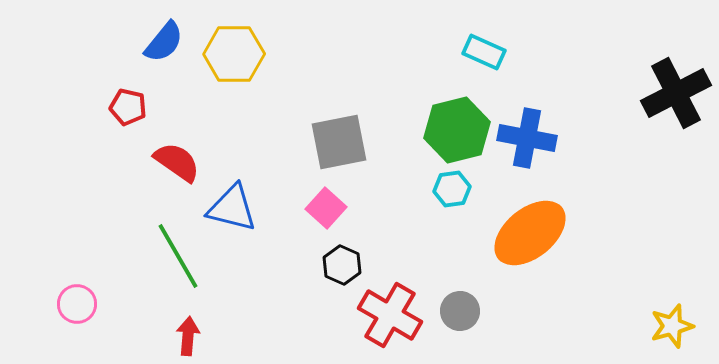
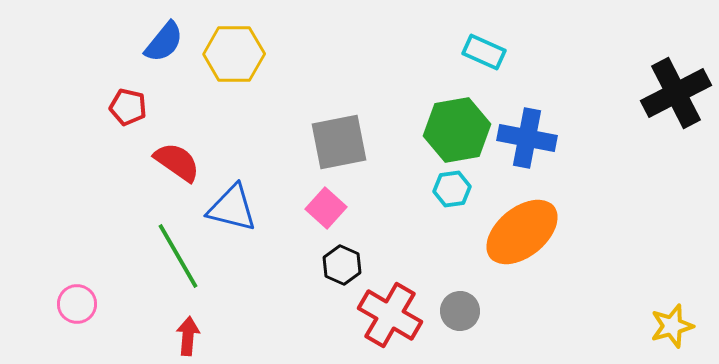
green hexagon: rotated 4 degrees clockwise
orange ellipse: moved 8 px left, 1 px up
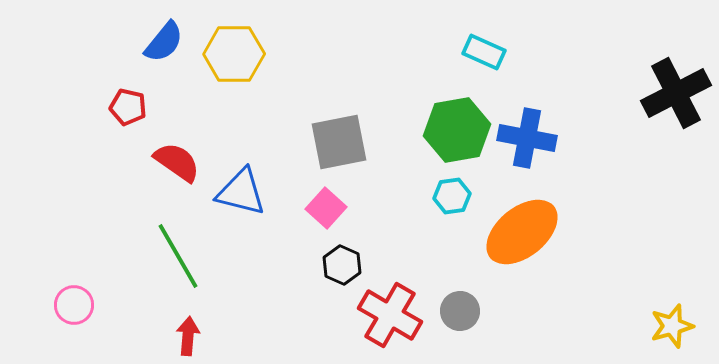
cyan hexagon: moved 7 px down
blue triangle: moved 9 px right, 16 px up
pink circle: moved 3 px left, 1 px down
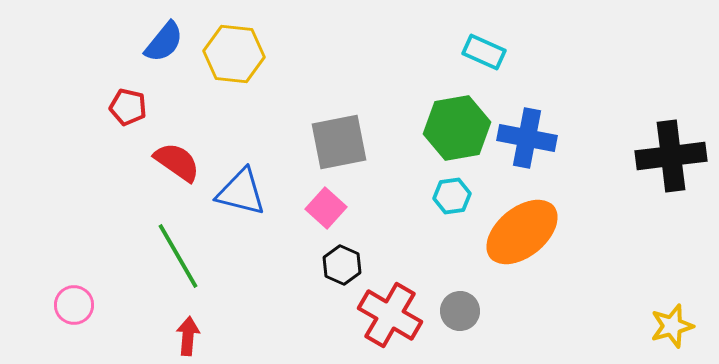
yellow hexagon: rotated 6 degrees clockwise
black cross: moved 5 px left, 63 px down; rotated 20 degrees clockwise
green hexagon: moved 2 px up
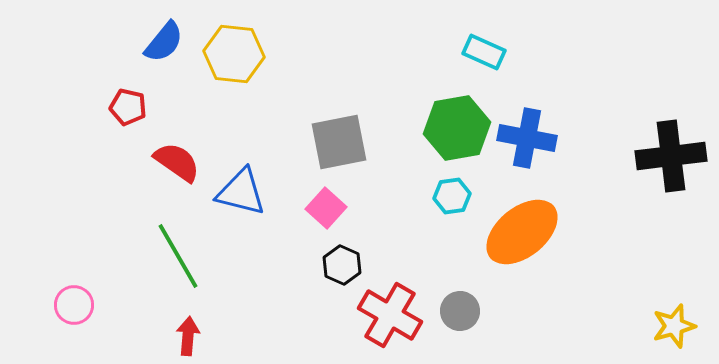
yellow star: moved 2 px right
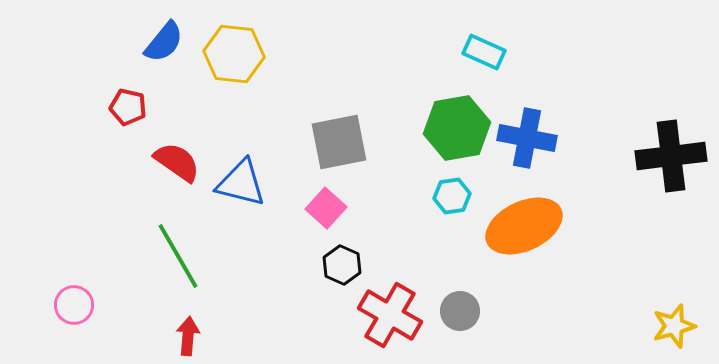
blue triangle: moved 9 px up
orange ellipse: moved 2 px right, 6 px up; rotated 14 degrees clockwise
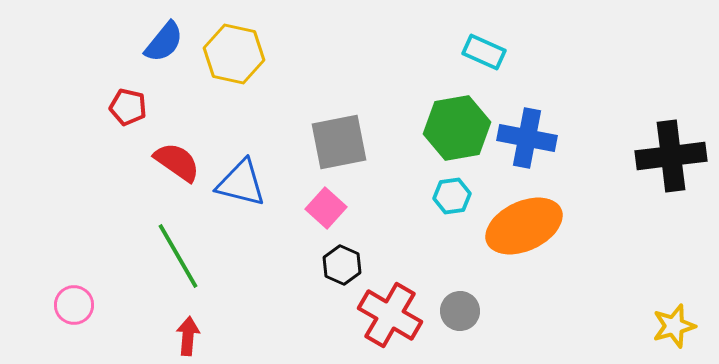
yellow hexagon: rotated 6 degrees clockwise
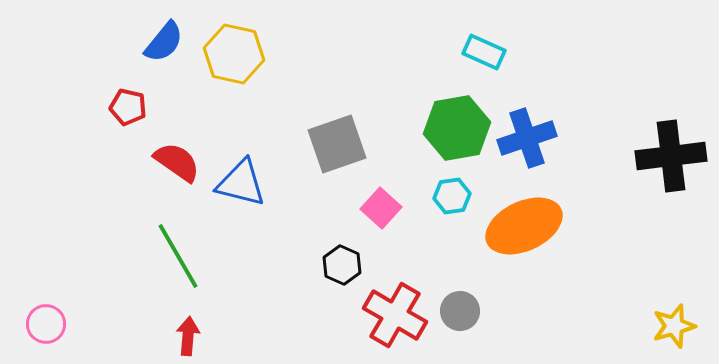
blue cross: rotated 30 degrees counterclockwise
gray square: moved 2 px left, 2 px down; rotated 8 degrees counterclockwise
pink square: moved 55 px right
pink circle: moved 28 px left, 19 px down
red cross: moved 5 px right
